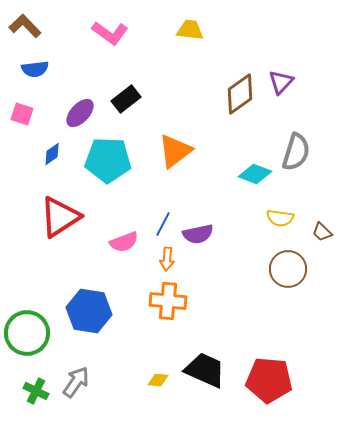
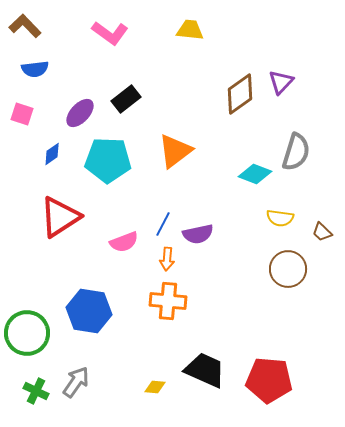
yellow diamond: moved 3 px left, 7 px down
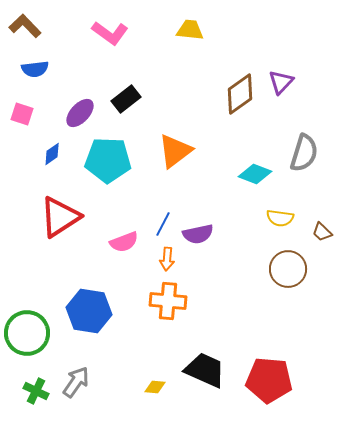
gray semicircle: moved 8 px right, 1 px down
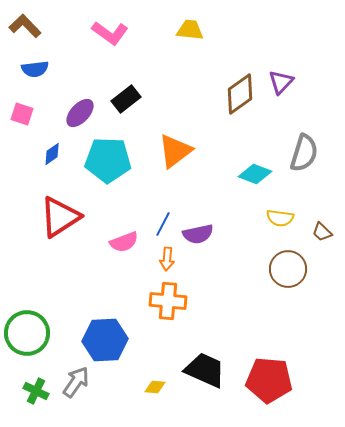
blue hexagon: moved 16 px right, 29 px down; rotated 12 degrees counterclockwise
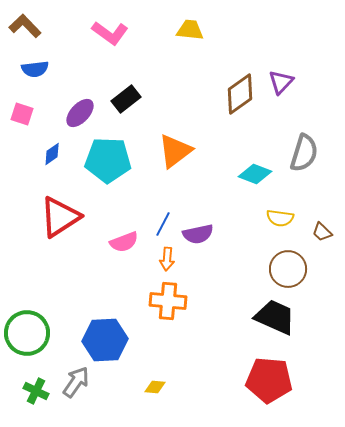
black trapezoid: moved 70 px right, 53 px up
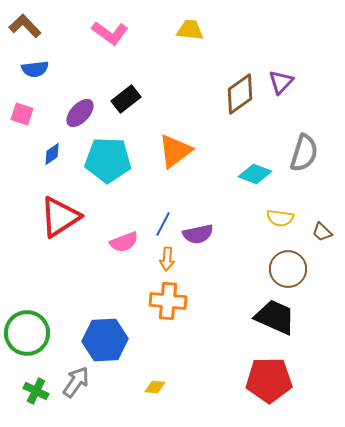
red pentagon: rotated 6 degrees counterclockwise
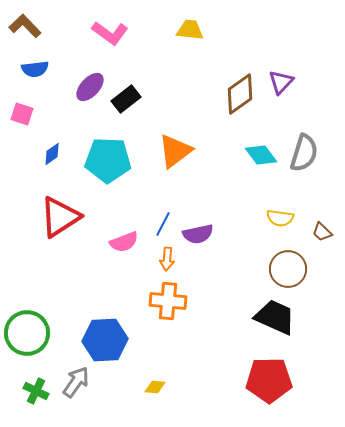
purple ellipse: moved 10 px right, 26 px up
cyan diamond: moved 6 px right, 19 px up; rotated 32 degrees clockwise
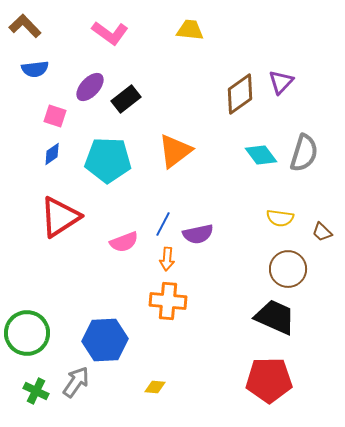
pink square: moved 33 px right, 2 px down
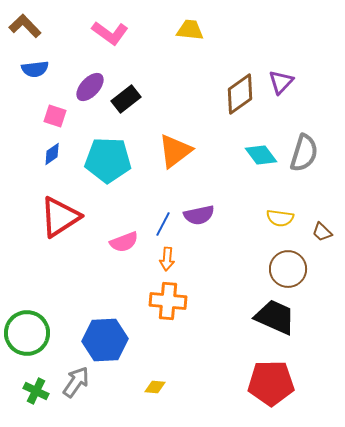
purple semicircle: moved 1 px right, 19 px up
red pentagon: moved 2 px right, 3 px down
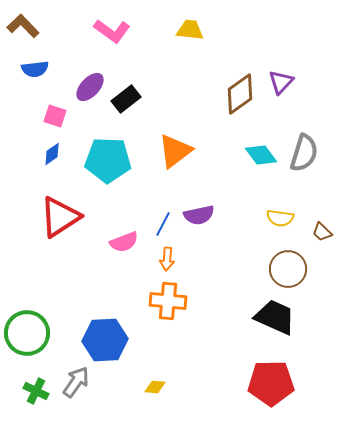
brown L-shape: moved 2 px left
pink L-shape: moved 2 px right, 2 px up
